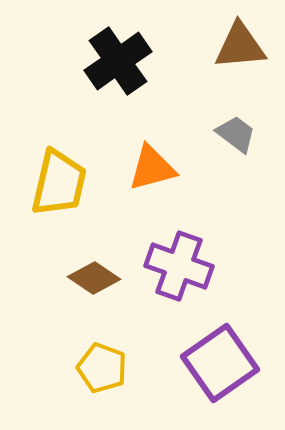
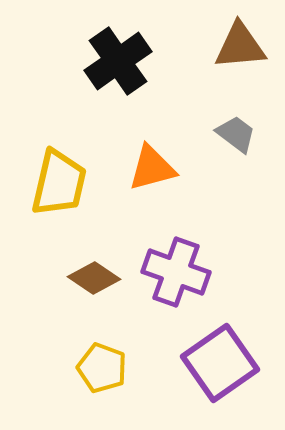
purple cross: moved 3 px left, 6 px down
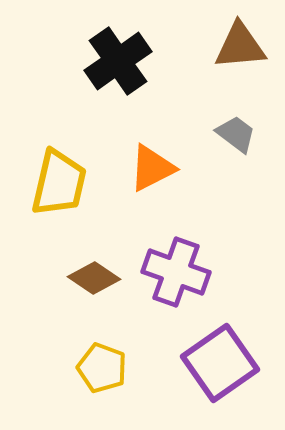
orange triangle: rotated 12 degrees counterclockwise
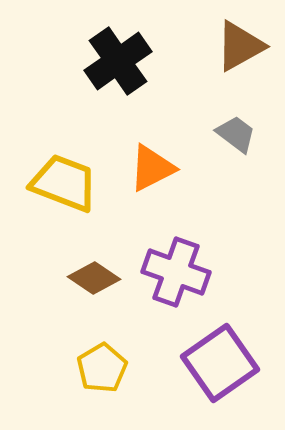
brown triangle: rotated 24 degrees counterclockwise
yellow trapezoid: moved 5 px right; rotated 82 degrees counterclockwise
yellow pentagon: rotated 21 degrees clockwise
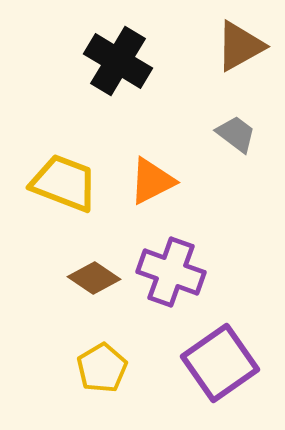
black cross: rotated 24 degrees counterclockwise
orange triangle: moved 13 px down
purple cross: moved 5 px left
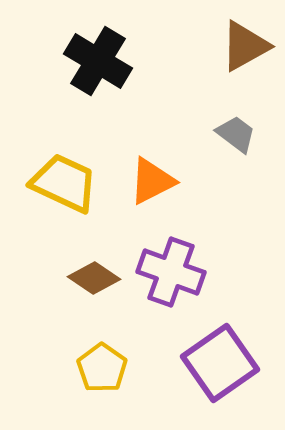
brown triangle: moved 5 px right
black cross: moved 20 px left
yellow trapezoid: rotated 4 degrees clockwise
yellow pentagon: rotated 6 degrees counterclockwise
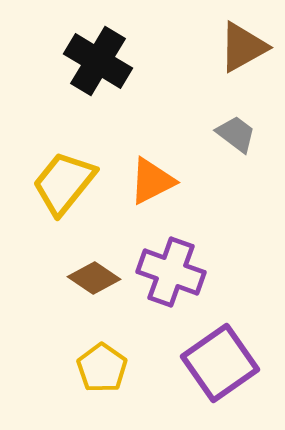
brown triangle: moved 2 px left, 1 px down
yellow trapezoid: rotated 76 degrees counterclockwise
